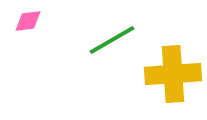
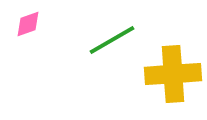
pink diamond: moved 3 px down; rotated 12 degrees counterclockwise
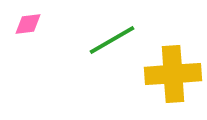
pink diamond: rotated 12 degrees clockwise
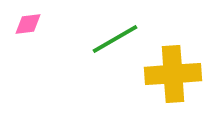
green line: moved 3 px right, 1 px up
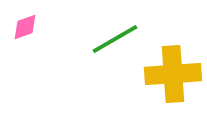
pink diamond: moved 3 px left, 3 px down; rotated 12 degrees counterclockwise
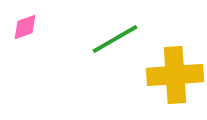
yellow cross: moved 2 px right, 1 px down
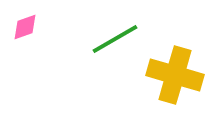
yellow cross: rotated 20 degrees clockwise
